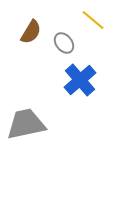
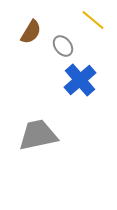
gray ellipse: moved 1 px left, 3 px down
gray trapezoid: moved 12 px right, 11 px down
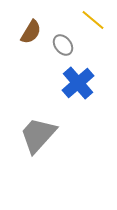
gray ellipse: moved 1 px up
blue cross: moved 2 px left, 3 px down
gray trapezoid: rotated 36 degrees counterclockwise
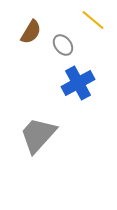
blue cross: rotated 12 degrees clockwise
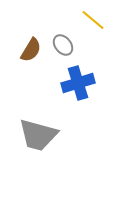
brown semicircle: moved 18 px down
blue cross: rotated 12 degrees clockwise
gray trapezoid: rotated 117 degrees counterclockwise
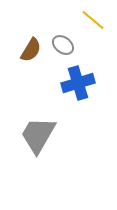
gray ellipse: rotated 15 degrees counterclockwise
gray trapezoid: rotated 105 degrees clockwise
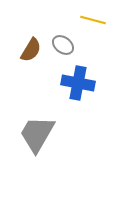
yellow line: rotated 25 degrees counterclockwise
blue cross: rotated 28 degrees clockwise
gray trapezoid: moved 1 px left, 1 px up
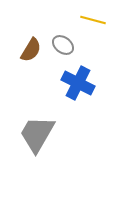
blue cross: rotated 16 degrees clockwise
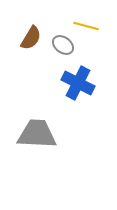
yellow line: moved 7 px left, 6 px down
brown semicircle: moved 12 px up
gray trapezoid: rotated 63 degrees clockwise
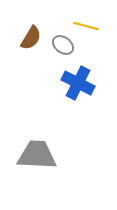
gray trapezoid: moved 21 px down
